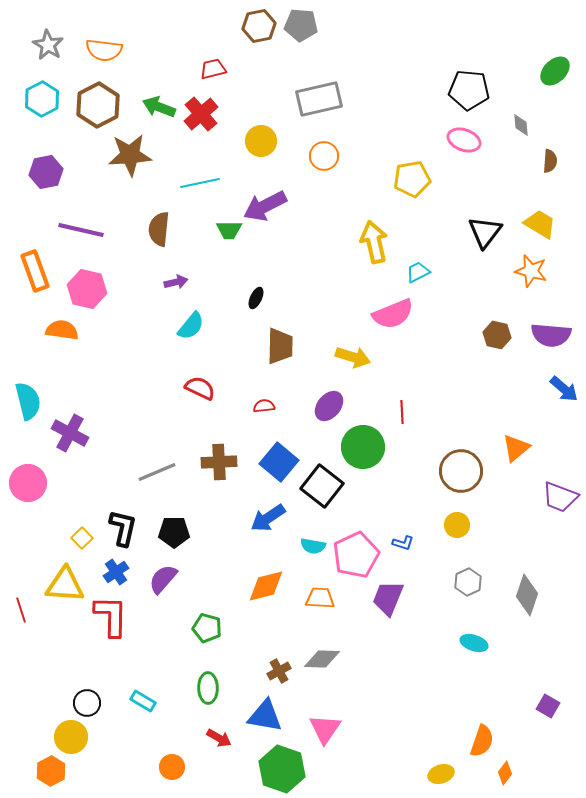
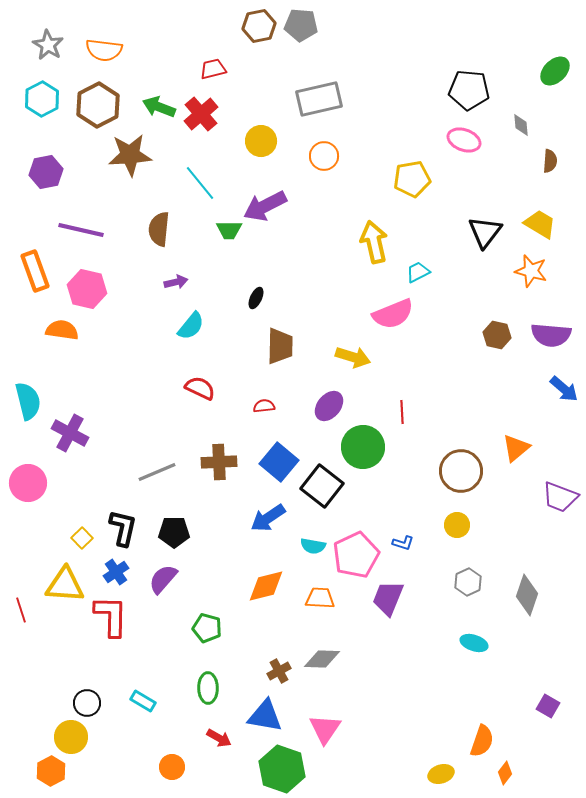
cyan line at (200, 183): rotated 63 degrees clockwise
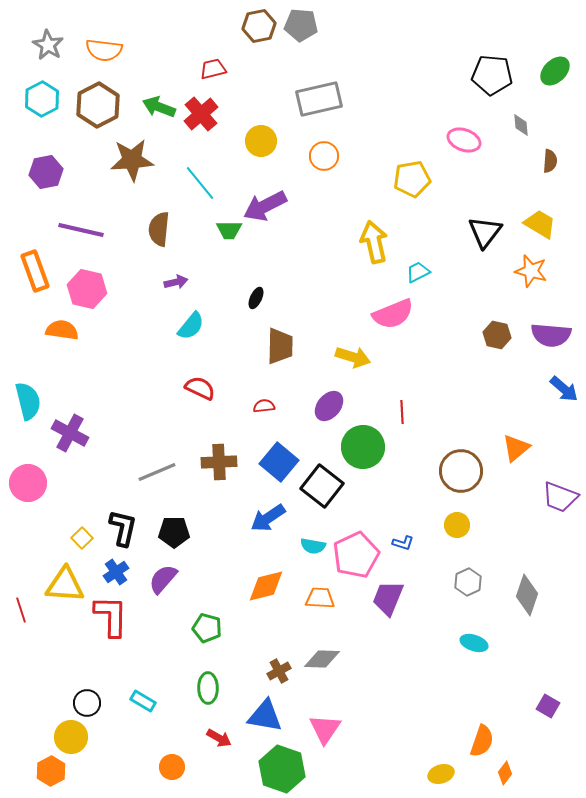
black pentagon at (469, 90): moved 23 px right, 15 px up
brown star at (130, 155): moved 2 px right, 5 px down
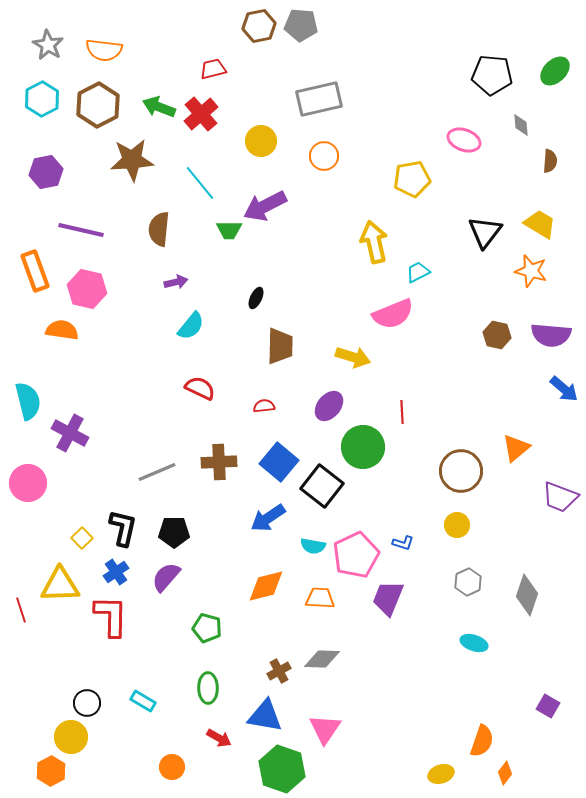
purple semicircle at (163, 579): moved 3 px right, 2 px up
yellow triangle at (65, 585): moved 5 px left; rotated 6 degrees counterclockwise
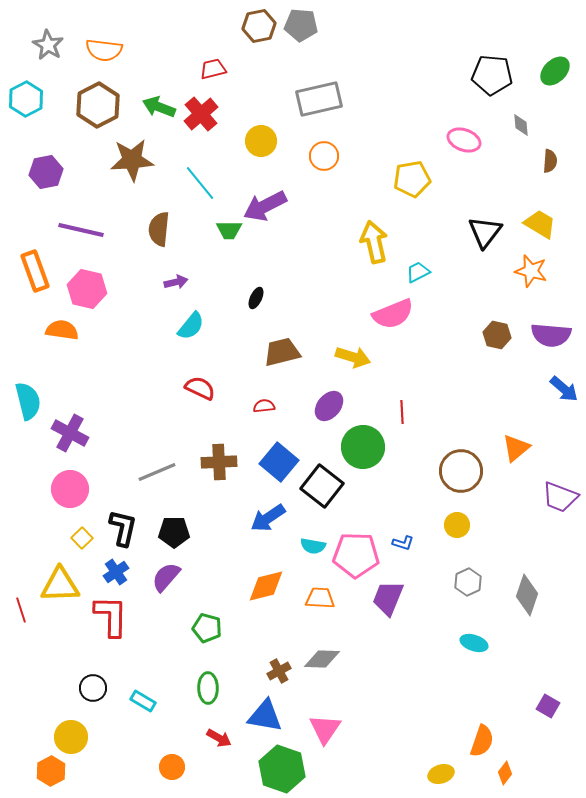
cyan hexagon at (42, 99): moved 16 px left
brown trapezoid at (280, 346): moved 2 px right, 6 px down; rotated 105 degrees counterclockwise
pink circle at (28, 483): moved 42 px right, 6 px down
pink pentagon at (356, 555): rotated 27 degrees clockwise
black circle at (87, 703): moved 6 px right, 15 px up
